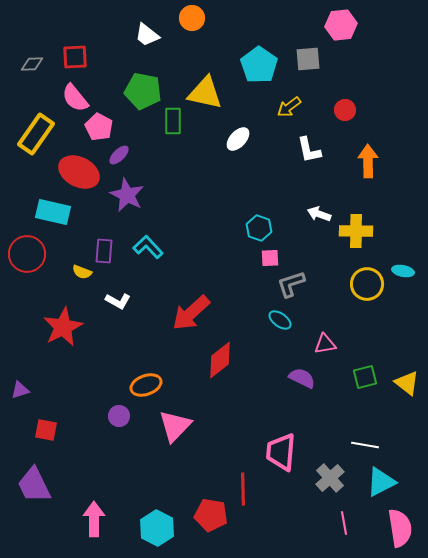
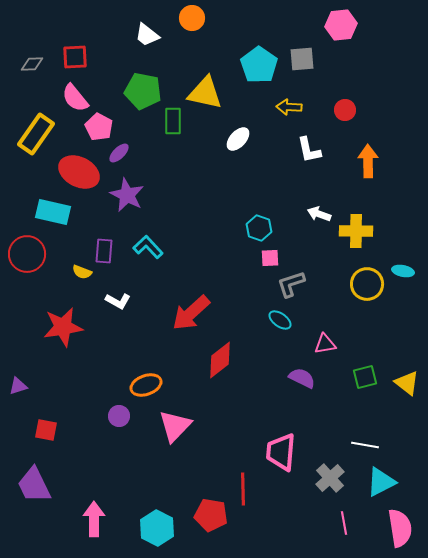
gray square at (308, 59): moved 6 px left
yellow arrow at (289, 107): rotated 40 degrees clockwise
purple ellipse at (119, 155): moved 2 px up
red star at (63, 327): rotated 18 degrees clockwise
purple triangle at (20, 390): moved 2 px left, 4 px up
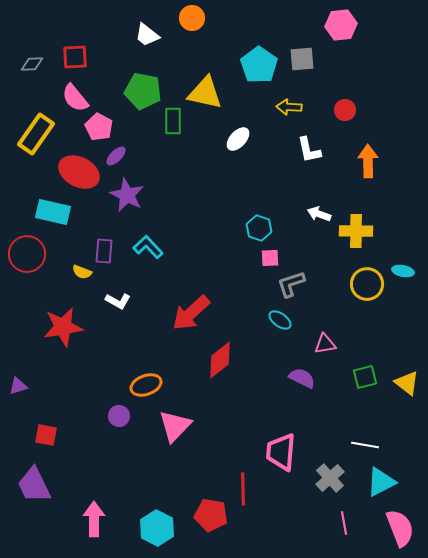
purple ellipse at (119, 153): moved 3 px left, 3 px down
red square at (46, 430): moved 5 px down
pink semicircle at (400, 528): rotated 12 degrees counterclockwise
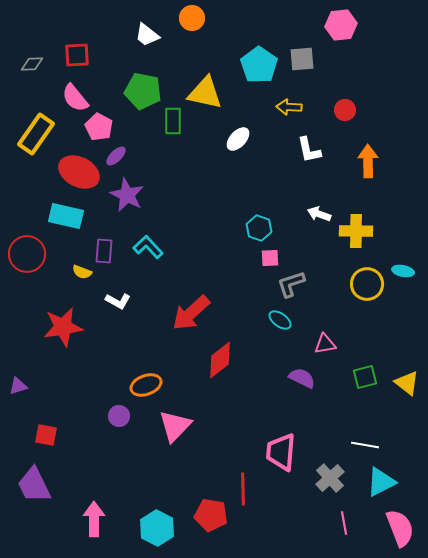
red square at (75, 57): moved 2 px right, 2 px up
cyan rectangle at (53, 212): moved 13 px right, 4 px down
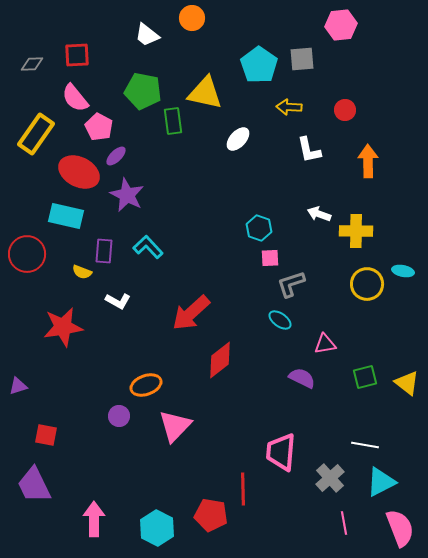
green rectangle at (173, 121): rotated 8 degrees counterclockwise
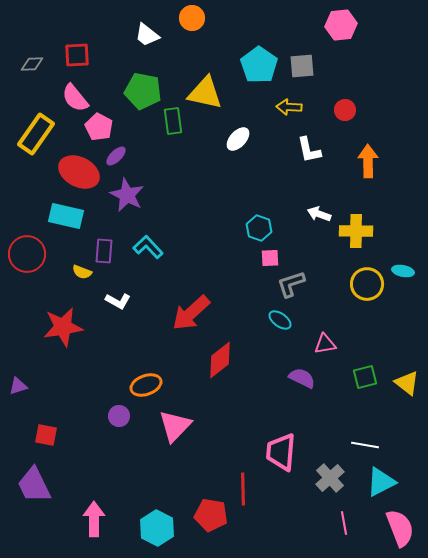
gray square at (302, 59): moved 7 px down
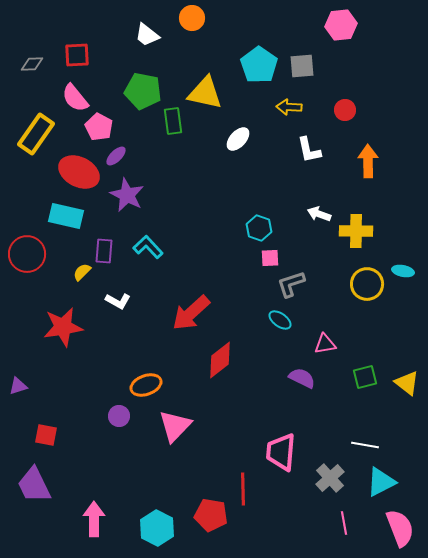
yellow semicircle at (82, 272): rotated 114 degrees clockwise
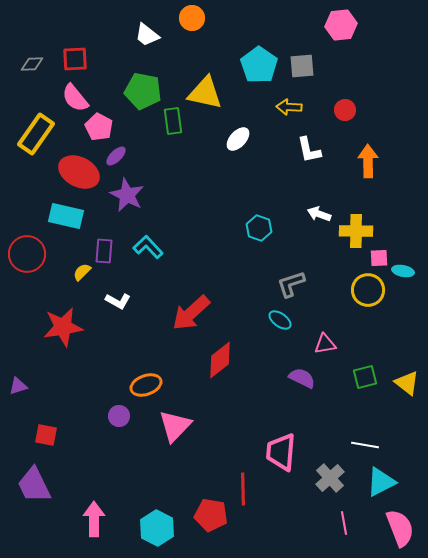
red square at (77, 55): moved 2 px left, 4 px down
pink square at (270, 258): moved 109 px right
yellow circle at (367, 284): moved 1 px right, 6 px down
